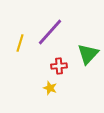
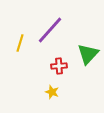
purple line: moved 2 px up
yellow star: moved 2 px right, 4 px down
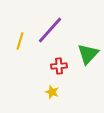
yellow line: moved 2 px up
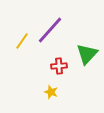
yellow line: moved 2 px right; rotated 18 degrees clockwise
green triangle: moved 1 px left
yellow star: moved 1 px left
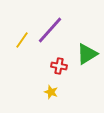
yellow line: moved 1 px up
green triangle: rotated 15 degrees clockwise
red cross: rotated 14 degrees clockwise
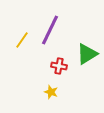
purple line: rotated 16 degrees counterclockwise
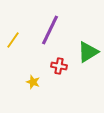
yellow line: moved 9 px left
green triangle: moved 1 px right, 2 px up
yellow star: moved 18 px left, 10 px up
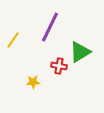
purple line: moved 3 px up
green triangle: moved 8 px left
yellow star: rotated 24 degrees counterclockwise
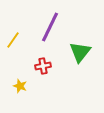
green triangle: rotated 20 degrees counterclockwise
red cross: moved 16 px left; rotated 21 degrees counterclockwise
yellow star: moved 13 px left, 4 px down; rotated 24 degrees clockwise
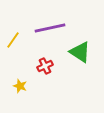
purple line: moved 1 px down; rotated 52 degrees clockwise
green triangle: rotated 35 degrees counterclockwise
red cross: moved 2 px right; rotated 14 degrees counterclockwise
